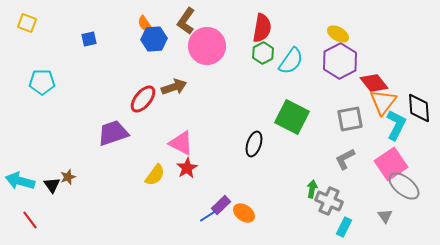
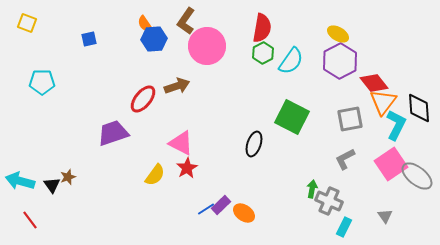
brown arrow: moved 3 px right, 1 px up
gray ellipse: moved 13 px right, 10 px up
blue line: moved 2 px left, 7 px up
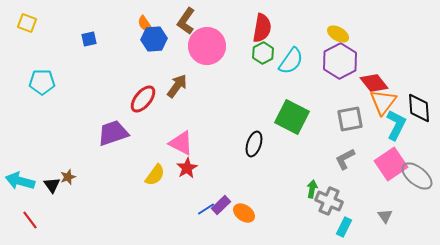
brown arrow: rotated 35 degrees counterclockwise
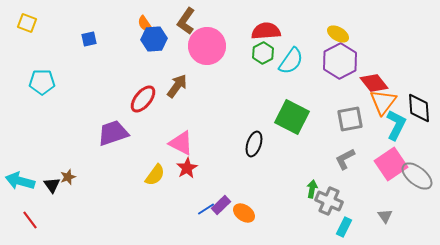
red semicircle: moved 4 px right, 3 px down; rotated 104 degrees counterclockwise
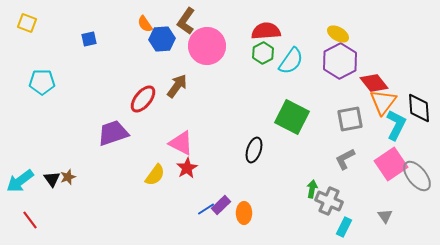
blue hexagon: moved 8 px right
black ellipse: moved 6 px down
gray ellipse: rotated 12 degrees clockwise
cyan arrow: rotated 52 degrees counterclockwise
black triangle: moved 6 px up
orange ellipse: rotated 55 degrees clockwise
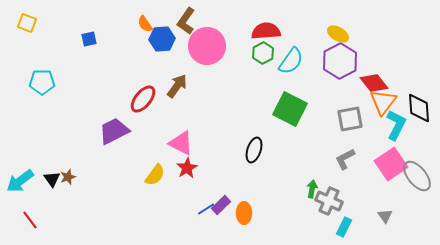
green square: moved 2 px left, 8 px up
purple trapezoid: moved 1 px right, 2 px up; rotated 8 degrees counterclockwise
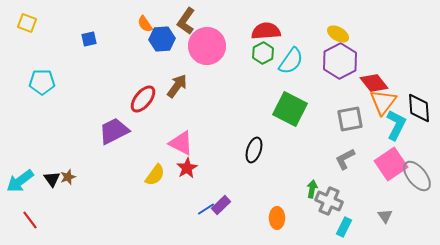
orange ellipse: moved 33 px right, 5 px down
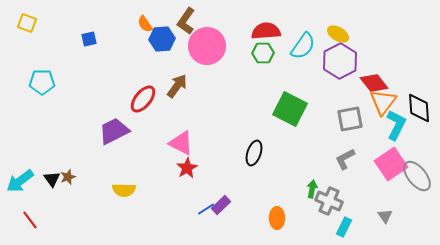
green hexagon: rotated 25 degrees clockwise
cyan semicircle: moved 12 px right, 15 px up
black ellipse: moved 3 px down
yellow semicircle: moved 31 px left, 15 px down; rotated 55 degrees clockwise
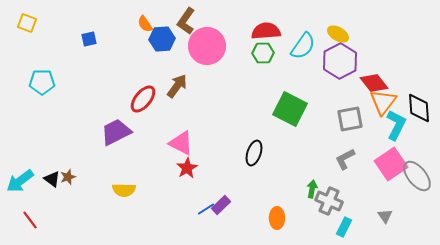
purple trapezoid: moved 2 px right, 1 px down
black triangle: rotated 18 degrees counterclockwise
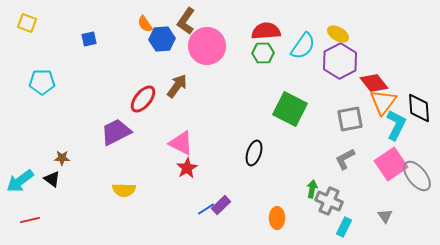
brown star: moved 6 px left, 19 px up; rotated 21 degrees clockwise
red line: rotated 66 degrees counterclockwise
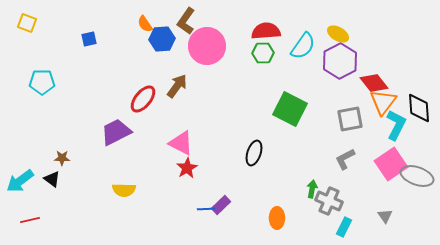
gray ellipse: rotated 32 degrees counterclockwise
blue line: rotated 30 degrees clockwise
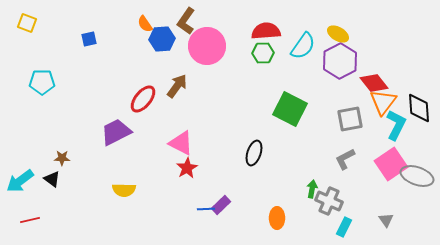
gray triangle: moved 1 px right, 4 px down
